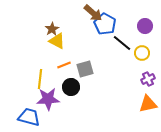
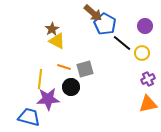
orange line: moved 2 px down; rotated 40 degrees clockwise
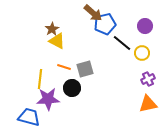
blue pentagon: rotated 30 degrees clockwise
black circle: moved 1 px right, 1 px down
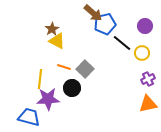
gray square: rotated 30 degrees counterclockwise
